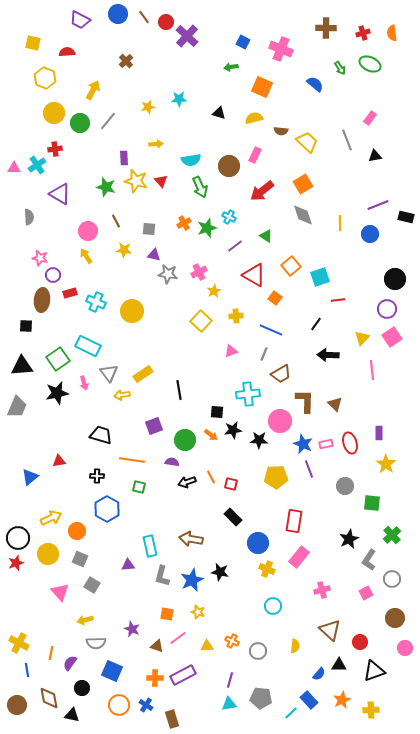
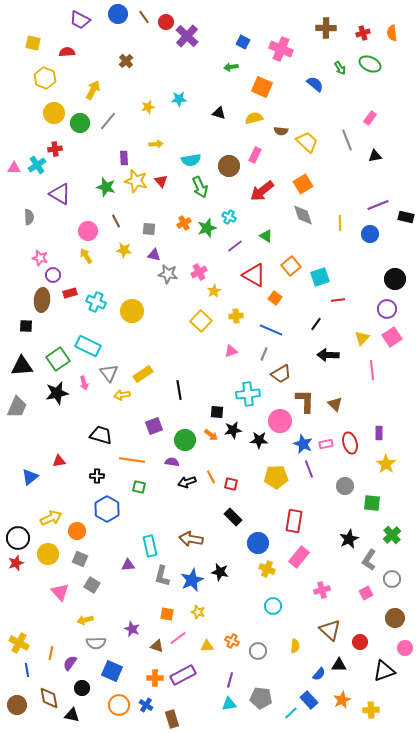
black triangle at (374, 671): moved 10 px right
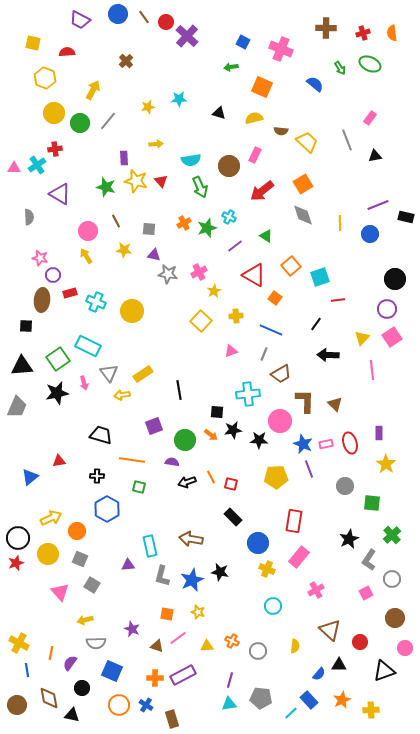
pink cross at (322, 590): moved 6 px left; rotated 14 degrees counterclockwise
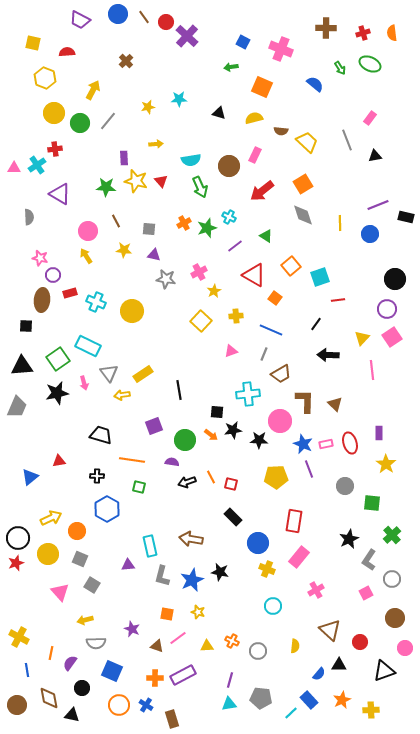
green star at (106, 187): rotated 12 degrees counterclockwise
gray star at (168, 274): moved 2 px left, 5 px down
yellow cross at (19, 643): moved 6 px up
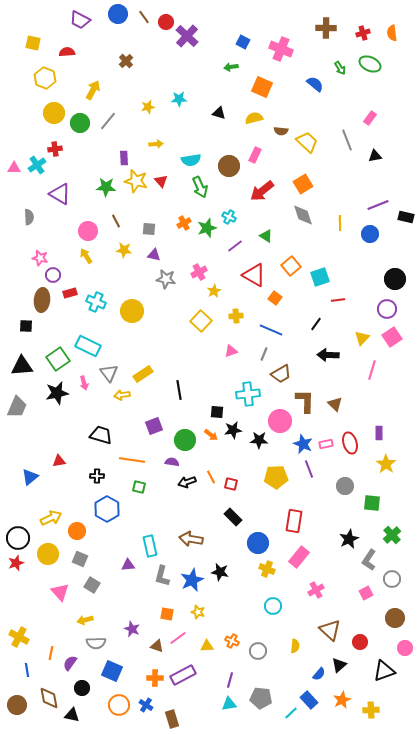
pink line at (372, 370): rotated 24 degrees clockwise
black triangle at (339, 665): rotated 42 degrees counterclockwise
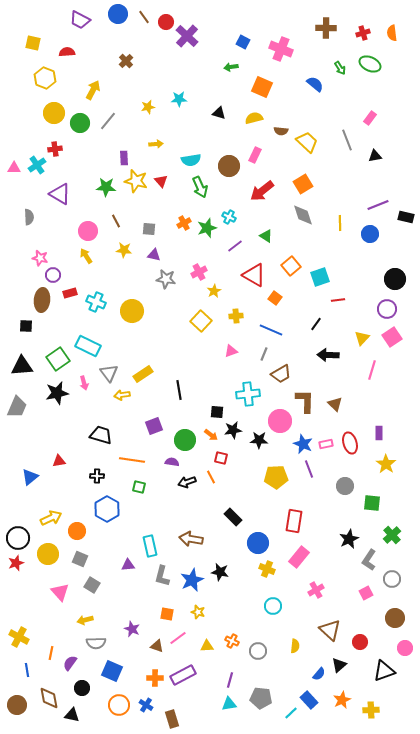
red square at (231, 484): moved 10 px left, 26 px up
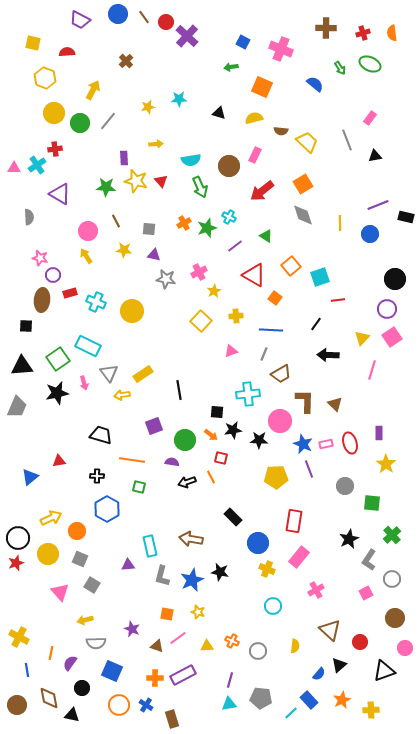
blue line at (271, 330): rotated 20 degrees counterclockwise
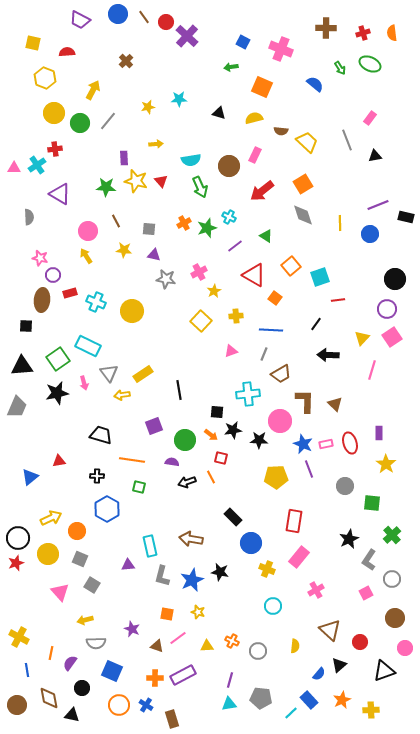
blue circle at (258, 543): moved 7 px left
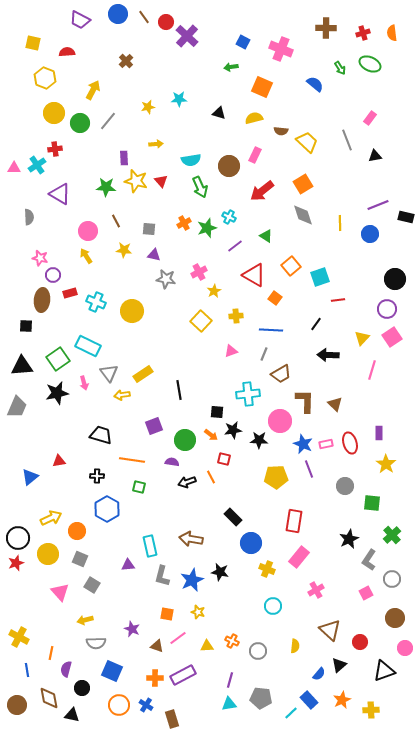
red square at (221, 458): moved 3 px right, 1 px down
purple semicircle at (70, 663): moved 4 px left, 6 px down; rotated 21 degrees counterclockwise
